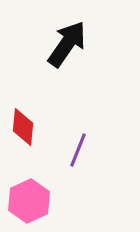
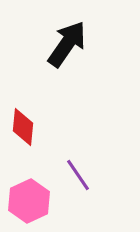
purple line: moved 25 px down; rotated 56 degrees counterclockwise
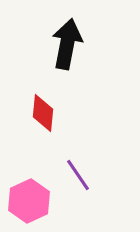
black arrow: rotated 24 degrees counterclockwise
red diamond: moved 20 px right, 14 px up
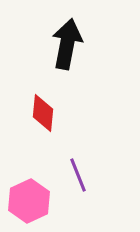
purple line: rotated 12 degrees clockwise
